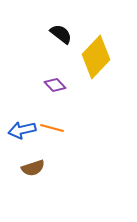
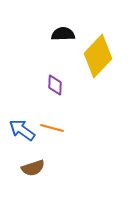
black semicircle: moved 2 px right; rotated 40 degrees counterclockwise
yellow diamond: moved 2 px right, 1 px up
purple diamond: rotated 45 degrees clockwise
blue arrow: rotated 48 degrees clockwise
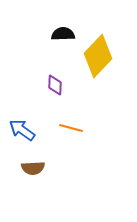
orange line: moved 19 px right
brown semicircle: rotated 15 degrees clockwise
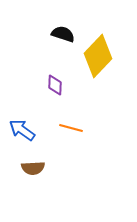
black semicircle: rotated 20 degrees clockwise
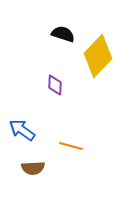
orange line: moved 18 px down
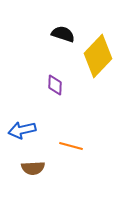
blue arrow: rotated 48 degrees counterclockwise
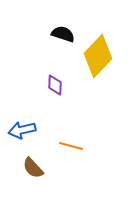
brown semicircle: rotated 50 degrees clockwise
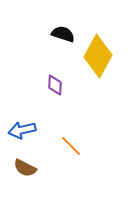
yellow diamond: rotated 15 degrees counterclockwise
orange line: rotated 30 degrees clockwise
brown semicircle: moved 8 px left; rotated 20 degrees counterclockwise
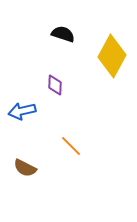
yellow diamond: moved 14 px right
blue arrow: moved 19 px up
